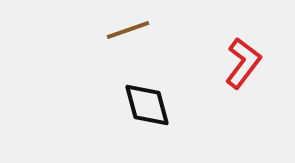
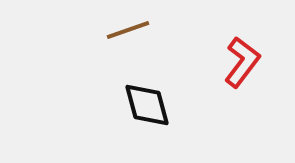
red L-shape: moved 1 px left, 1 px up
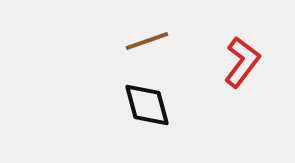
brown line: moved 19 px right, 11 px down
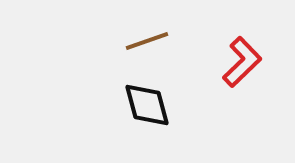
red L-shape: rotated 9 degrees clockwise
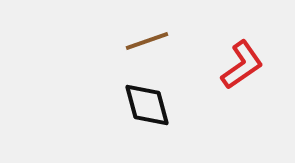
red L-shape: moved 3 px down; rotated 9 degrees clockwise
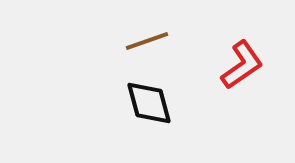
black diamond: moved 2 px right, 2 px up
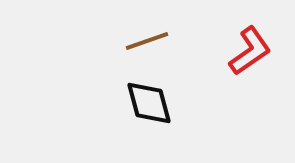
red L-shape: moved 8 px right, 14 px up
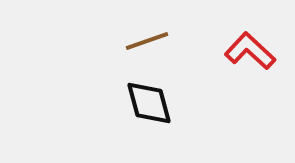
red L-shape: rotated 102 degrees counterclockwise
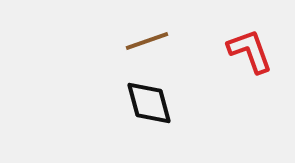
red L-shape: rotated 27 degrees clockwise
